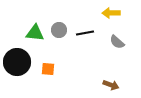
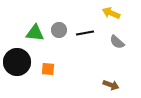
yellow arrow: rotated 24 degrees clockwise
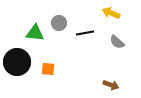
gray circle: moved 7 px up
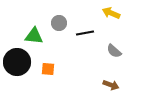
green triangle: moved 1 px left, 3 px down
gray semicircle: moved 3 px left, 9 px down
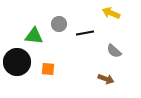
gray circle: moved 1 px down
brown arrow: moved 5 px left, 6 px up
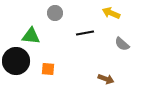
gray circle: moved 4 px left, 11 px up
green triangle: moved 3 px left
gray semicircle: moved 8 px right, 7 px up
black circle: moved 1 px left, 1 px up
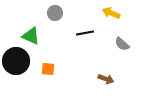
green triangle: rotated 18 degrees clockwise
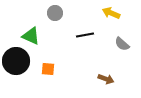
black line: moved 2 px down
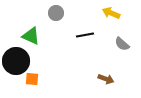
gray circle: moved 1 px right
orange square: moved 16 px left, 10 px down
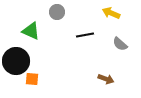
gray circle: moved 1 px right, 1 px up
green triangle: moved 5 px up
gray semicircle: moved 2 px left
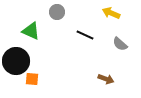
black line: rotated 36 degrees clockwise
